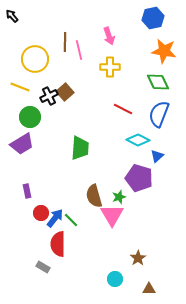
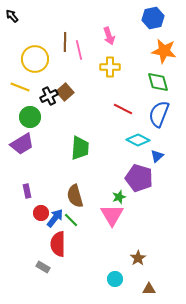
green diamond: rotated 10 degrees clockwise
brown semicircle: moved 19 px left
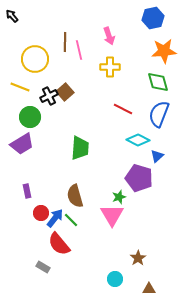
orange star: rotated 15 degrees counterclockwise
red semicircle: moved 1 px right; rotated 40 degrees counterclockwise
